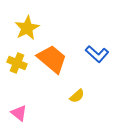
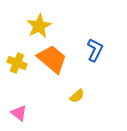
yellow star: moved 12 px right, 2 px up
blue L-shape: moved 2 px left, 4 px up; rotated 105 degrees counterclockwise
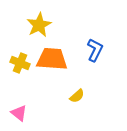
yellow star: moved 1 px up
orange trapezoid: rotated 36 degrees counterclockwise
yellow cross: moved 3 px right
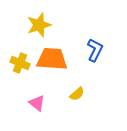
yellow star: rotated 10 degrees clockwise
yellow semicircle: moved 2 px up
pink triangle: moved 18 px right, 10 px up
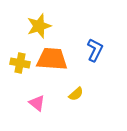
yellow star: moved 1 px down
yellow cross: rotated 12 degrees counterclockwise
yellow semicircle: moved 1 px left
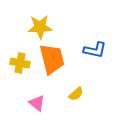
yellow star: moved 1 px right, 1 px down; rotated 15 degrees clockwise
blue L-shape: rotated 75 degrees clockwise
orange trapezoid: rotated 72 degrees clockwise
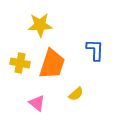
yellow star: moved 2 px up
blue L-shape: rotated 100 degrees counterclockwise
orange trapezoid: moved 5 px down; rotated 32 degrees clockwise
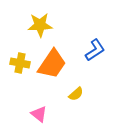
blue L-shape: rotated 55 degrees clockwise
orange trapezoid: rotated 16 degrees clockwise
pink triangle: moved 2 px right, 11 px down
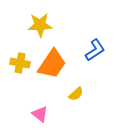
pink triangle: moved 1 px right
